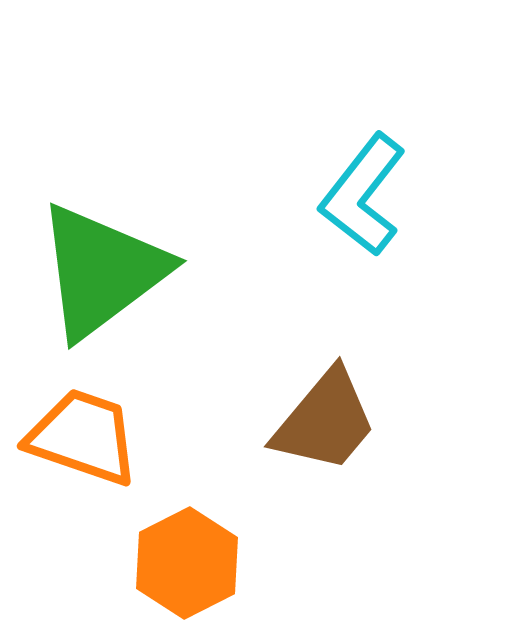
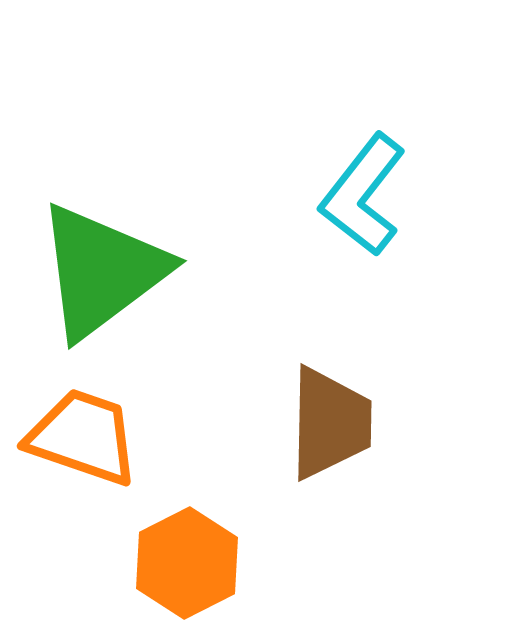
brown trapezoid: moved 5 px right, 2 px down; rotated 39 degrees counterclockwise
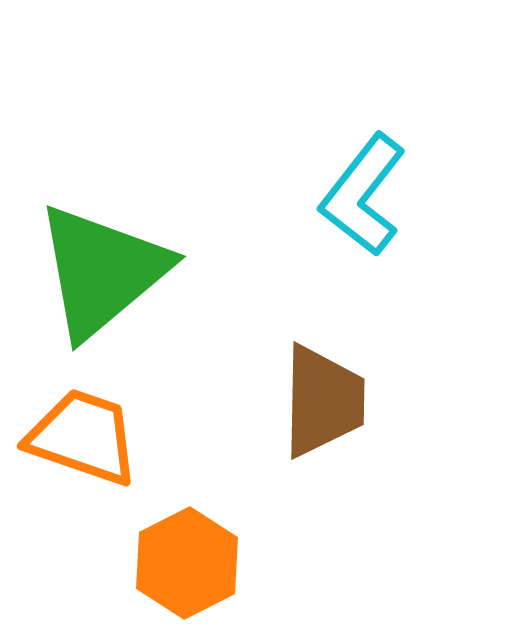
green triangle: rotated 3 degrees counterclockwise
brown trapezoid: moved 7 px left, 22 px up
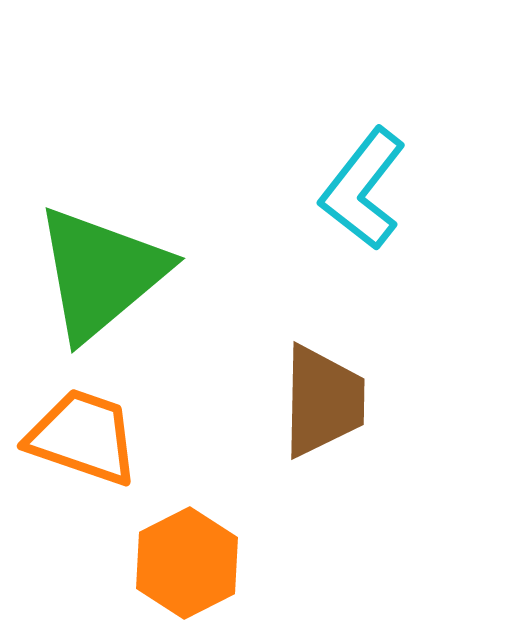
cyan L-shape: moved 6 px up
green triangle: moved 1 px left, 2 px down
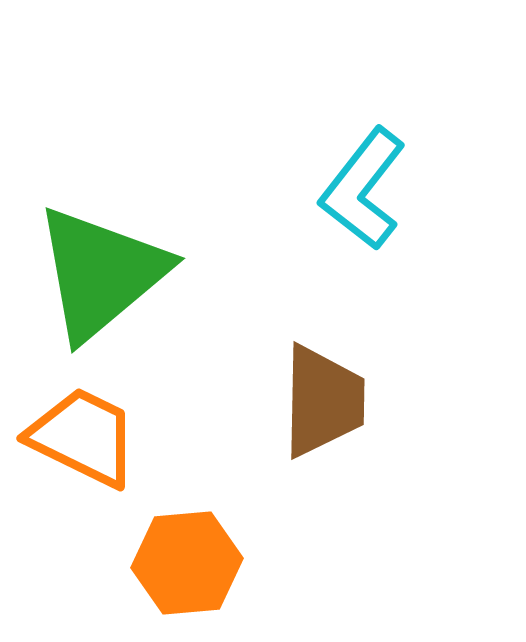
orange trapezoid: rotated 7 degrees clockwise
orange hexagon: rotated 22 degrees clockwise
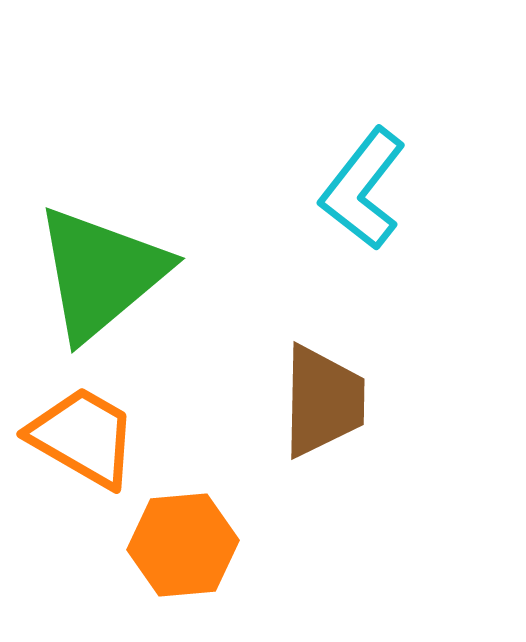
orange trapezoid: rotated 4 degrees clockwise
orange hexagon: moved 4 px left, 18 px up
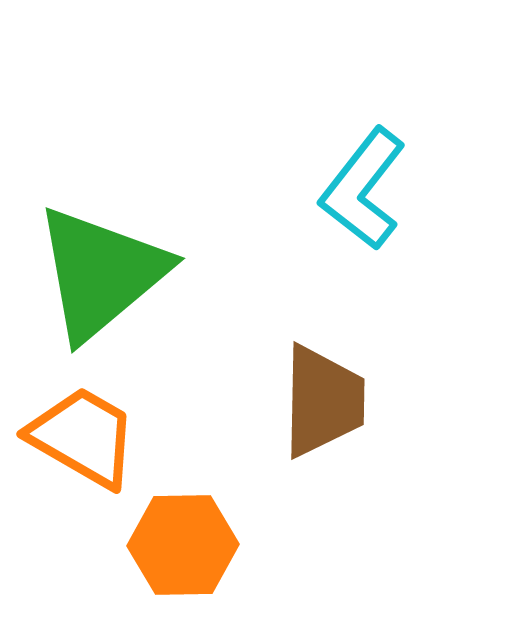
orange hexagon: rotated 4 degrees clockwise
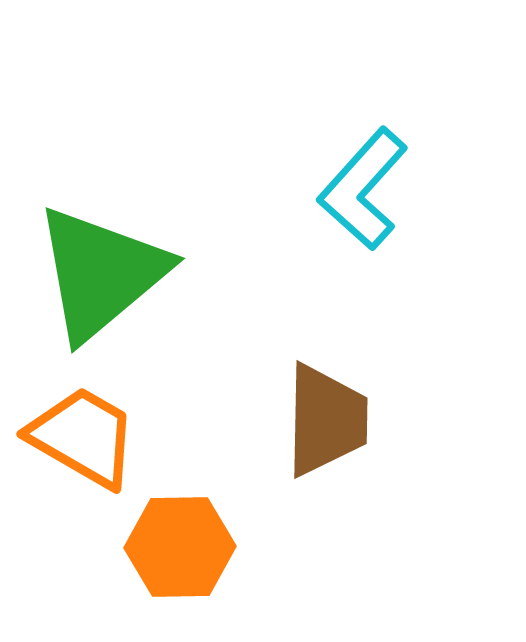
cyan L-shape: rotated 4 degrees clockwise
brown trapezoid: moved 3 px right, 19 px down
orange hexagon: moved 3 px left, 2 px down
